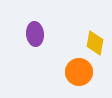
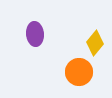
yellow diamond: rotated 30 degrees clockwise
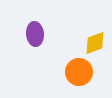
yellow diamond: rotated 30 degrees clockwise
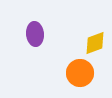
orange circle: moved 1 px right, 1 px down
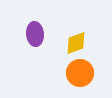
yellow diamond: moved 19 px left
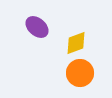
purple ellipse: moved 2 px right, 7 px up; rotated 45 degrees counterclockwise
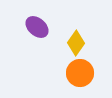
yellow diamond: rotated 35 degrees counterclockwise
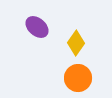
orange circle: moved 2 px left, 5 px down
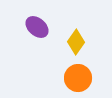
yellow diamond: moved 1 px up
